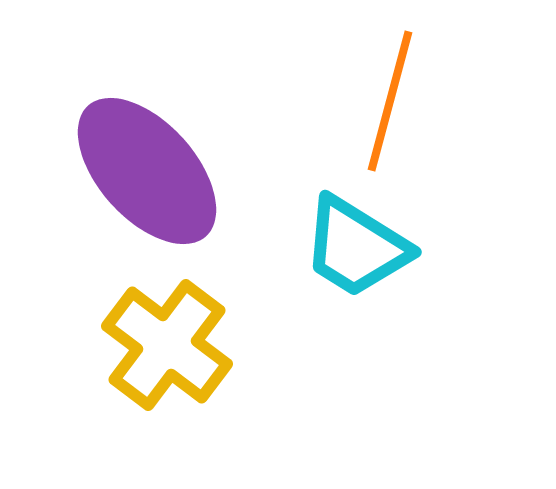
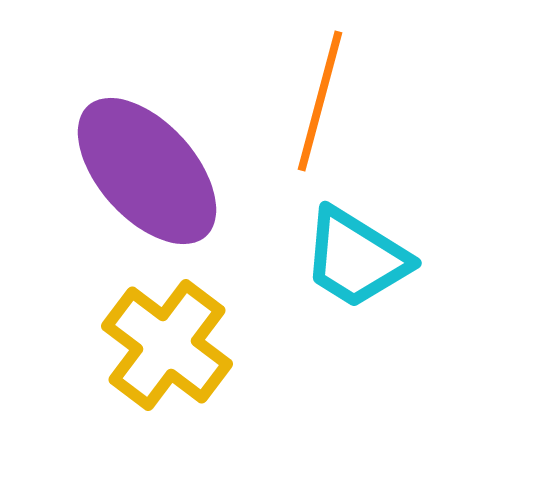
orange line: moved 70 px left
cyan trapezoid: moved 11 px down
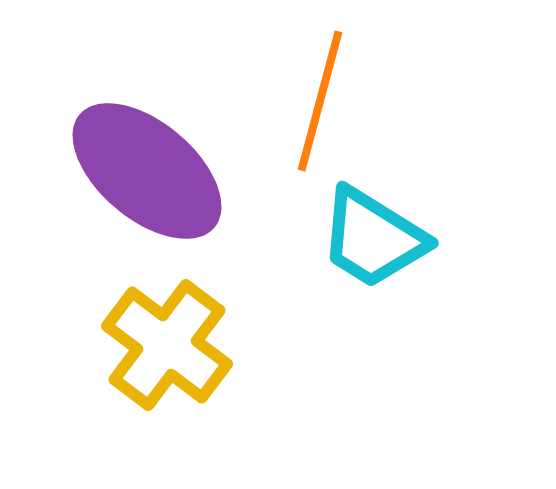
purple ellipse: rotated 8 degrees counterclockwise
cyan trapezoid: moved 17 px right, 20 px up
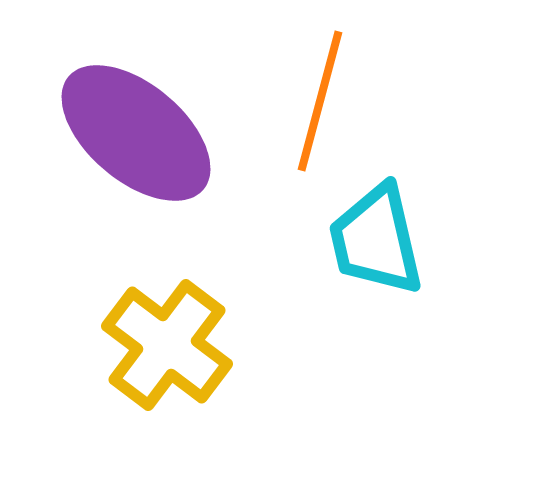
purple ellipse: moved 11 px left, 38 px up
cyan trapezoid: moved 3 px right, 2 px down; rotated 45 degrees clockwise
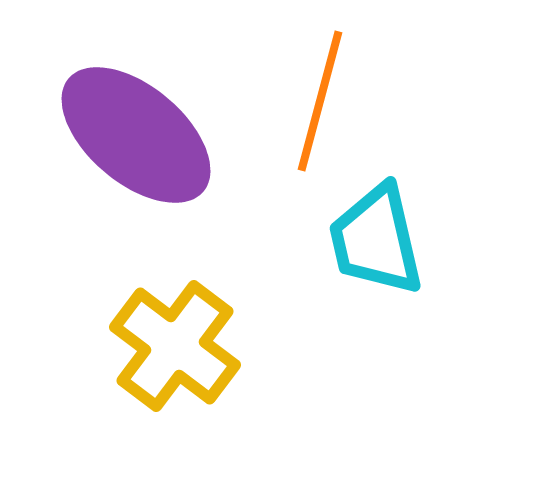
purple ellipse: moved 2 px down
yellow cross: moved 8 px right, 1 px down
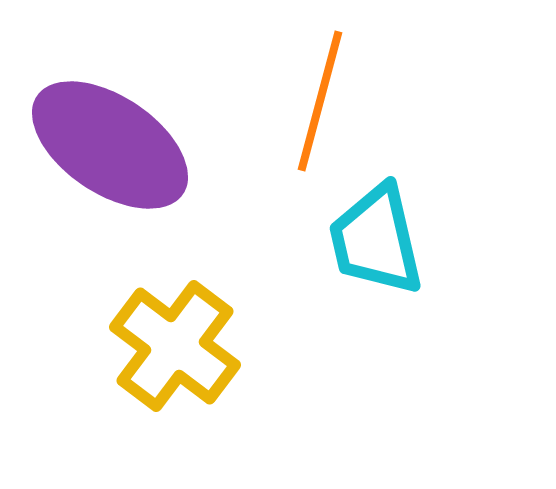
purple ellipse: moved 26 px left, 10 px down; rotated 6 degrees counterclockwise
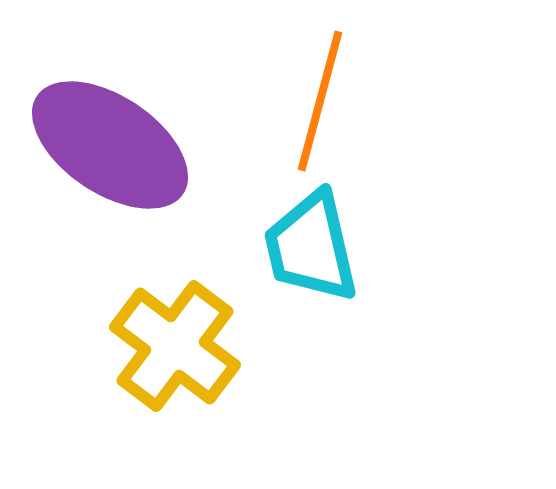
cyan trapezoid: moved 65 px left, 7 px down
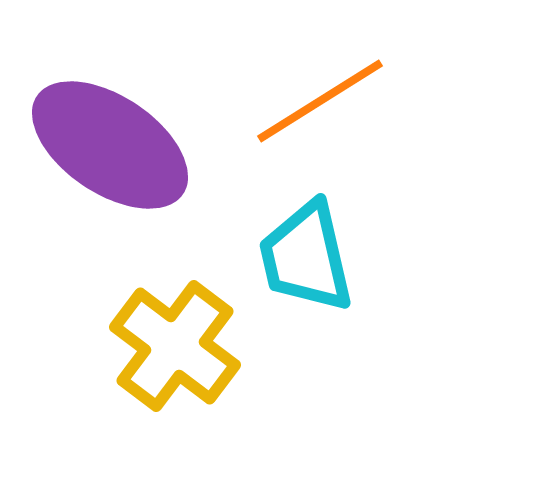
orange line: rotated 43 degrees clockwise
cyan trapezoid: moved 5 px left, 10 px down
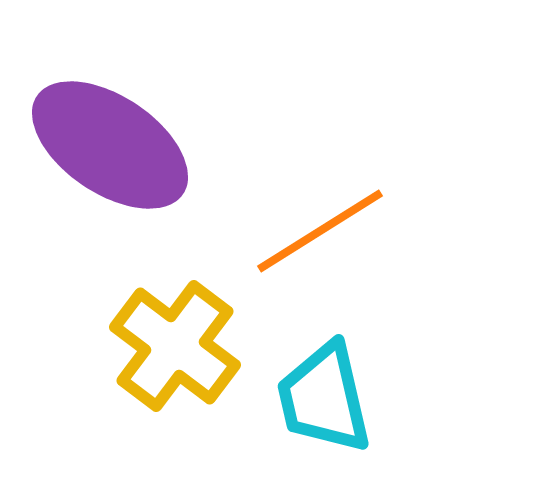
orange line: moved 130 px down
cyan trapezoid: moved 18 px right, 141 px down
